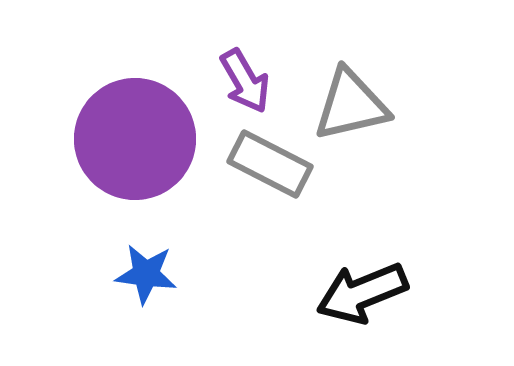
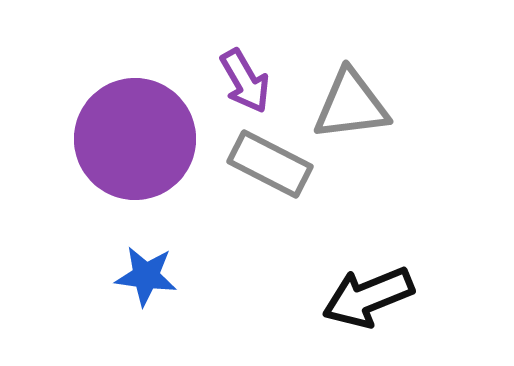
gray triangle: rotated 6 degrees clockwise
blue star: moved 2 px down
black arrow: moved 6 px right, 4 px down
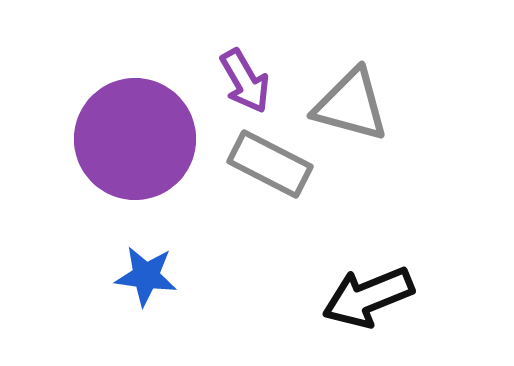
gray triangle: rotated 22 degrees clockwise
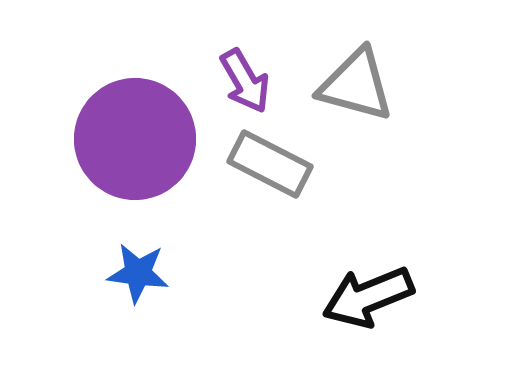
gray triangle: moved 5 px right, 20 px up
blue star: moved 8 px left, 3 px up
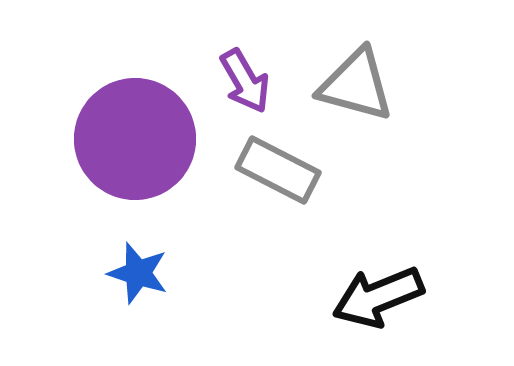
gray rectangle: moved 8 px right, 6 px down
blue star: rotated 10 degrees clockwise
black arrow: moved 10 px right
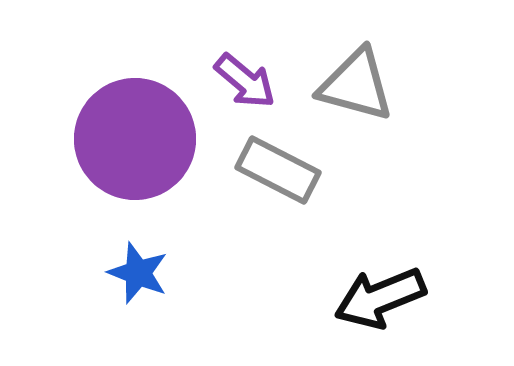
purple arrow: rotated 20 degrees counterclockwise
blue star: rotated 4 degrees clockwise
black arrow: moved 2 px right, 1 px down
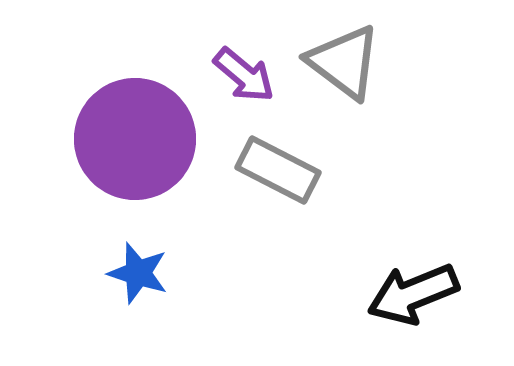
purple arrow: moved 1 px left, 6 px up
gray triangle: moved 12 px left, 23 px up; rotated 22 degrees clockwise
blue star: rotated 4 degrees counterclockwise
black arrow: moved 33 px right, 4 px up
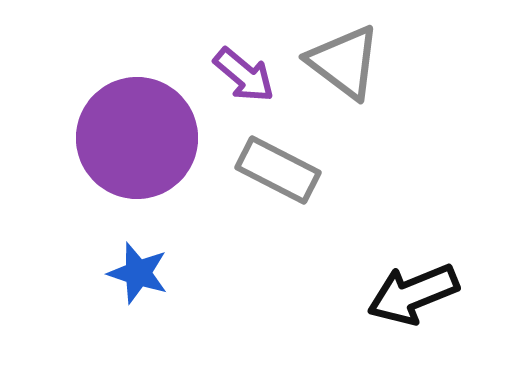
purple circle: moved 2 px right, 1 px up
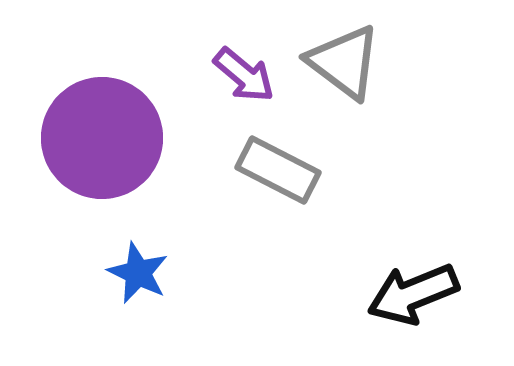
purple circle: moved 35 px left
blue star: rotated 8 degrees clockwise
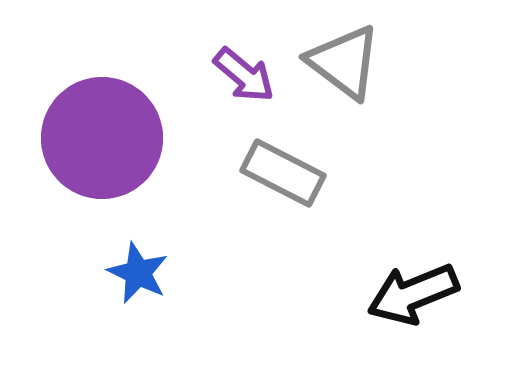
gray rectangle: moved 5 px right, 3 px down
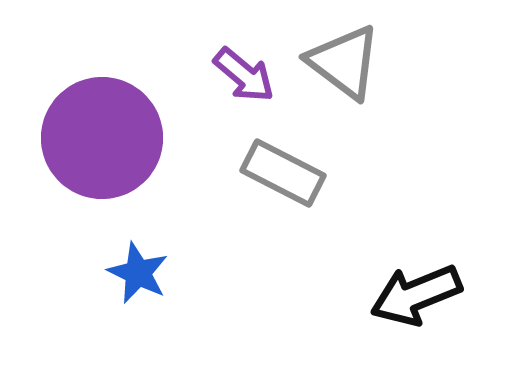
black arrow: moved 3 px right, 1 px down
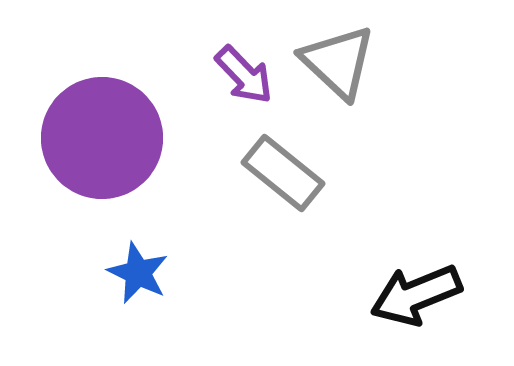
gray triangle: moved 6 px left; rotated 6 degrees clockwise
purple arrow: rotated 6 degrees clockwise
gray rectangle: rotated 12 degrees clockwise
